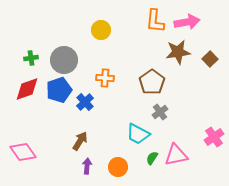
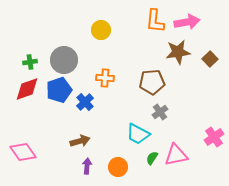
green cross: moved 1 px left, 4 px down
brown pentagon: rotated 30 degrees clockwise
brown arrow: rotated 42 degrees clockwise
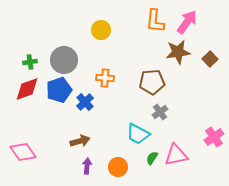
pink arrow: rotated 45 degrees counterclockwise
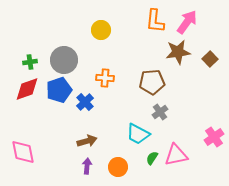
brown arrow: moved 7 px right
pink diamond: rotated 24 degrees clockwise
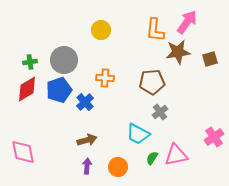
orange L-shape: moved 9 px down
brown square: rotated 28 degrees clockwise
red diamond: rotated 12 degrees counterclockwise
brown arrow: moved 1 px up
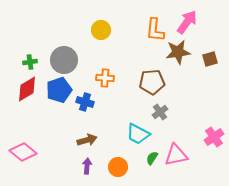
blue cross: rotated 30 degrees counterclockwise
pink diamond: rotated 40 degrees counterclockwise
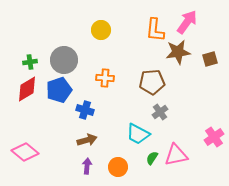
blue cross: moved 8 px down
pink diamond: moved 2 px right
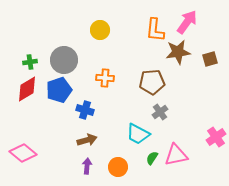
yellow circle: moved 1 px left
pink cross: moved 2 px right
pink diamond: moved 2 px left, 1 px down
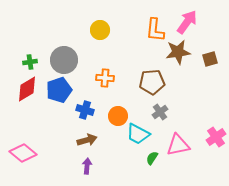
pink triangle: moved 2 px right, 10 px up
orange circle: moved 51 px up
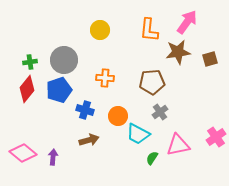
orange L-shape: moved 6 px left
red diamond: rotated 20 degrees counterclockwise
brown arrow: moved 2 px right
purple arrow: moved 34 px left, 9 px up
